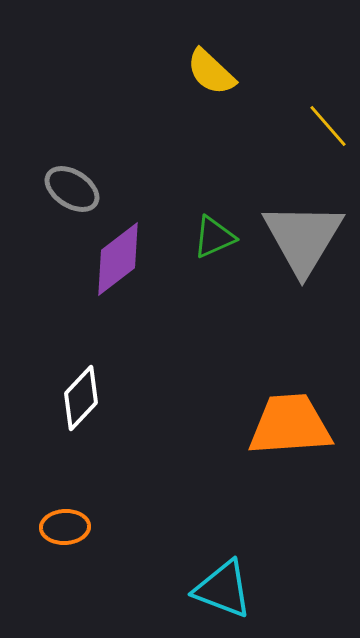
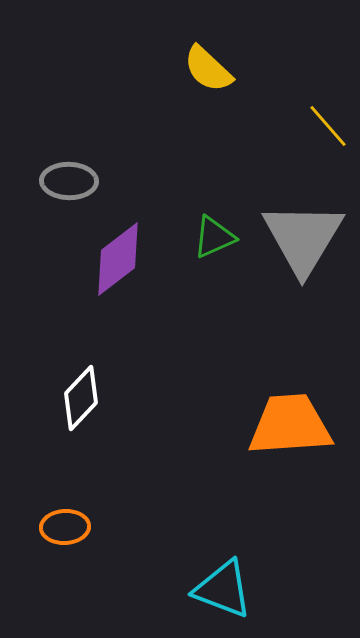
yellow semicircle: moved 3 px left, 3 px up
gray ellipse: moved 3 px left, 8 px up; rotated 32 degrees counterclockwise
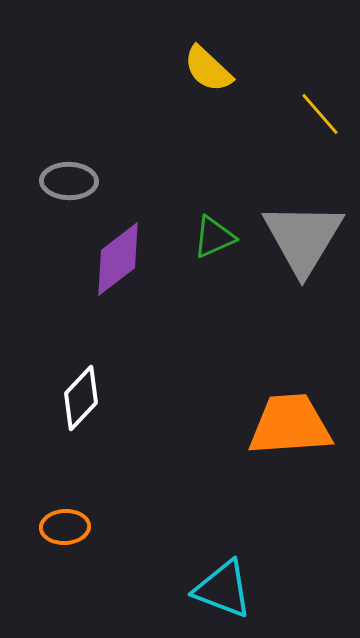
yellow line: moved 8 px left, 12 px up
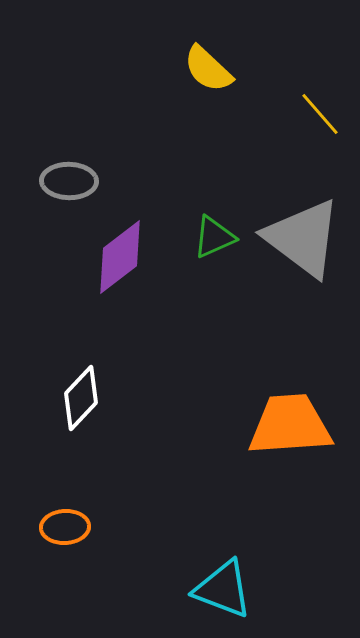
gray triangle: rotated 24 degrees counterclockwise
purple diamond: moved 2 px right, 2 px up
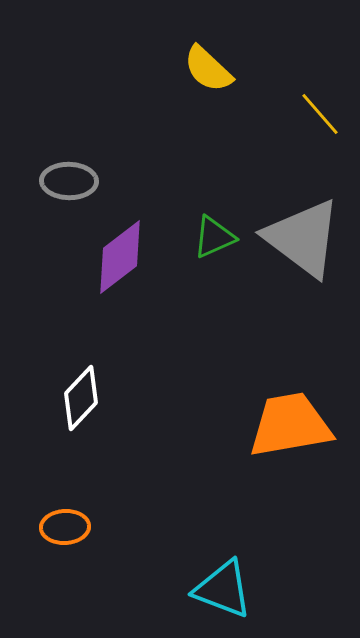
orange trapezoid: rotated 6 degrees counterclockwise
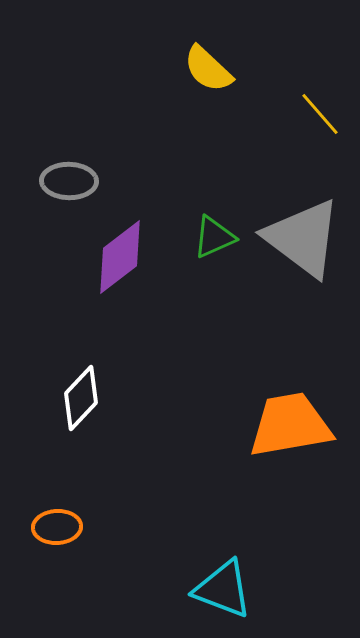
orange ellipse: moved 8 px left
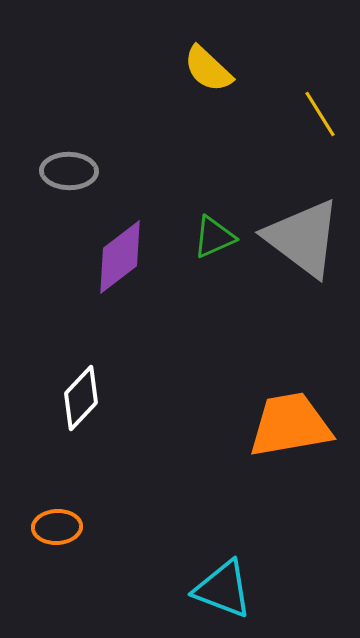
yellow line: rotated 9 degrees clockwise
gray ellipse: moved 10 px up
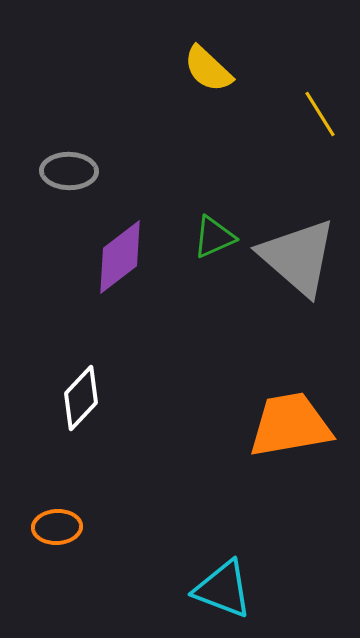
gray triangle: moved 5 px left, 19 px down; rotated 4 degrees clockwise
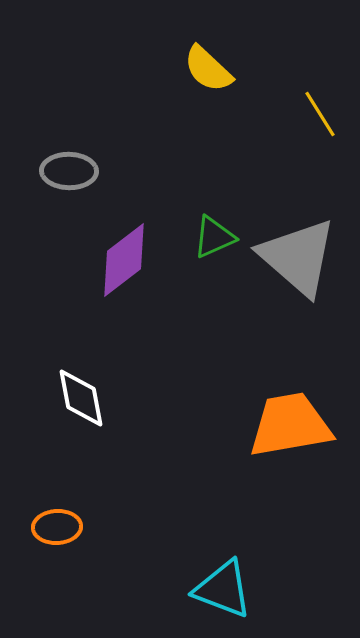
purple diamond: moved 4 px right, 3 px down
white diamond: rotated 54 degrees counterclockwise
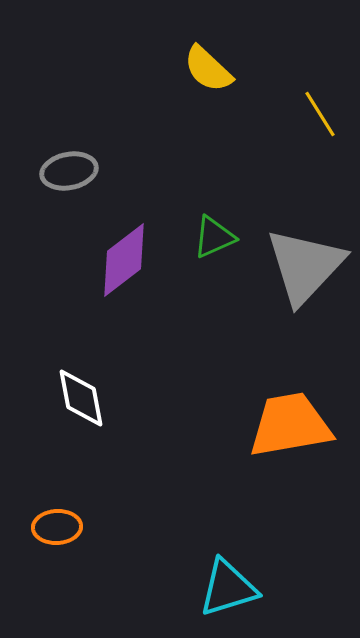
gray ellipse: rotated 12 degrees counterclockwise
gray triangle: moved 7 px right, 9 px down; rotated 32 degrees clockwise
cyan triangle: moved 5 px right, 1 px up; rotated 38 degrees counterclockwise
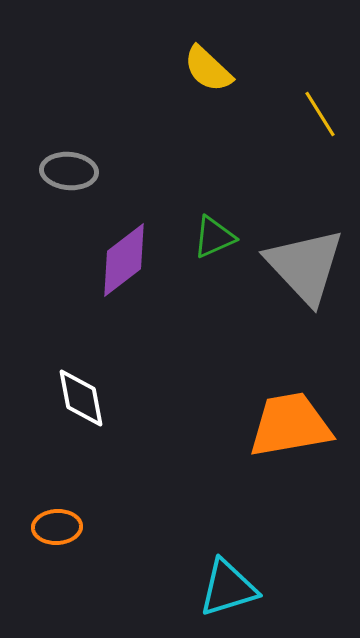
gray ellipse: rotated 16 degrees clockwise
gray triangle: rotated 26 degrees counterclockwise
